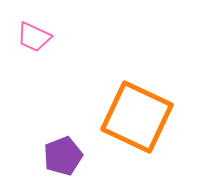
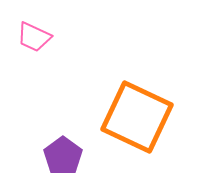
purple pentagon: rotated 15 degrees counterclockwise
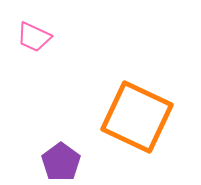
purple pentagon: moved 2 px left, 6 px down
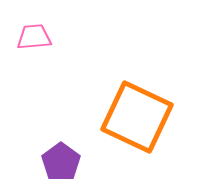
pink trapezoid: rotated 150 degrees clockwise
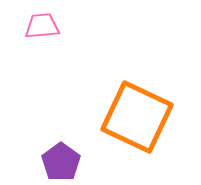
pink trapezoid: moved 8 px right, 11 px up
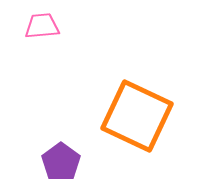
orange square: moved 1 px up
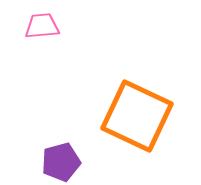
purple pentagon: rotated 21 degrees clockwise
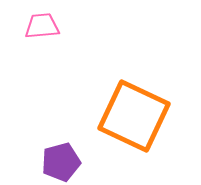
orange square: moved 3 px left
